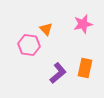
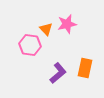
pink star: moved 16 px left
pink hexagon: moved 1 px right
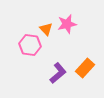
orange rectangle: rotated 30 degrees clockwise
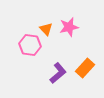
pink star: moved 2 px right, 3 px down
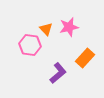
orange rectangle: moved 10 px up
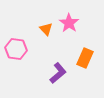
pink star: moved 4 px up; rotated 24 degrees counterclockwise
pink hexagon: moved 14 px left, 4 px down
orange rectangle: rotated 18 degrees counterclockwise
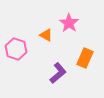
orange triangle: moved 6 px down; rotated 16 degrees counterclockwise
pink hexagon: rotated 10 degrees clockwise
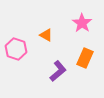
pink star: moved 13 px right
purple L-shape: moved 2 px up
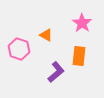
pink hexagon: moved 3 px right
orange rectangle: moved 6 px left, 2 px up; rotated 18 degrees counterclockwise
purple L-shape: moved 2 px left, 1 px down
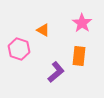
orange triangle: moved 3 px left, 5 px up
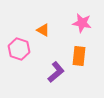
pink star: rotated 24 degrees counterclockwise
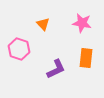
orange triangle: moved 6 px up; rotated 16 degrees clockwise
orange rectangle: moved 7 px right, 2 px down
purple L-shape: moved 3 px up; rotated 15 degrees clockwise
